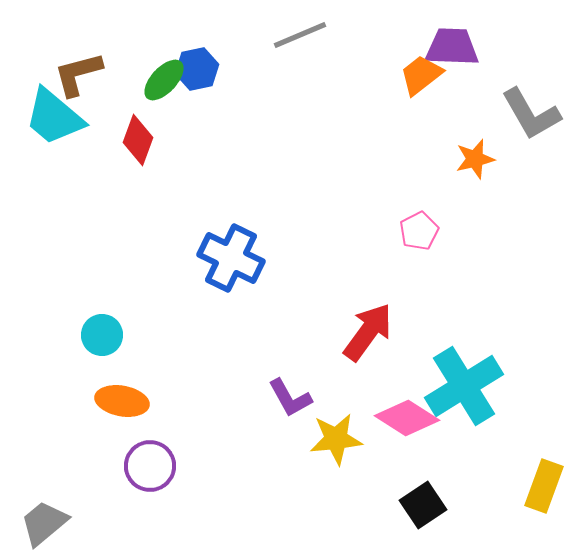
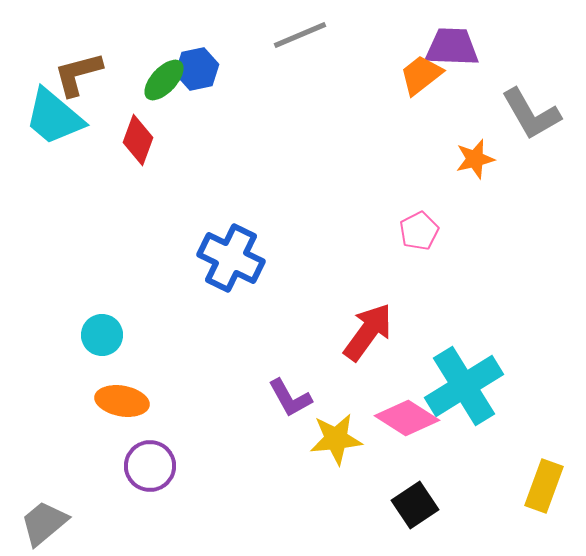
black square: moved 8 px left
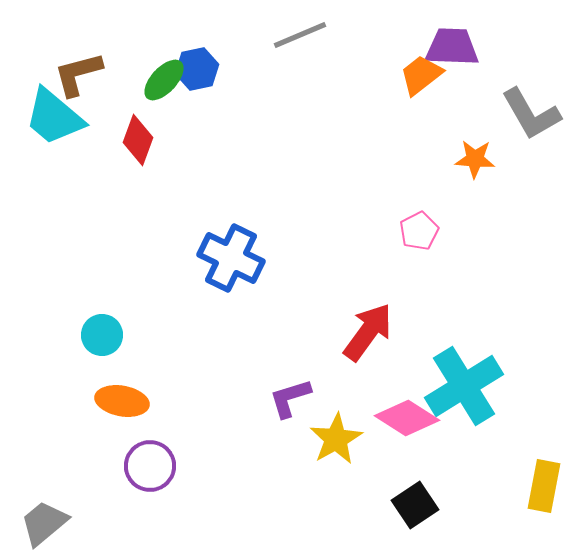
orange star: rotated 18 degrees clockwise
purple L-shape: rotated 102 degrees clockwise
yellow star: rotated 24 degrees counterclockwise
yellow rectangle: rotated 9 degrees counterclockwise
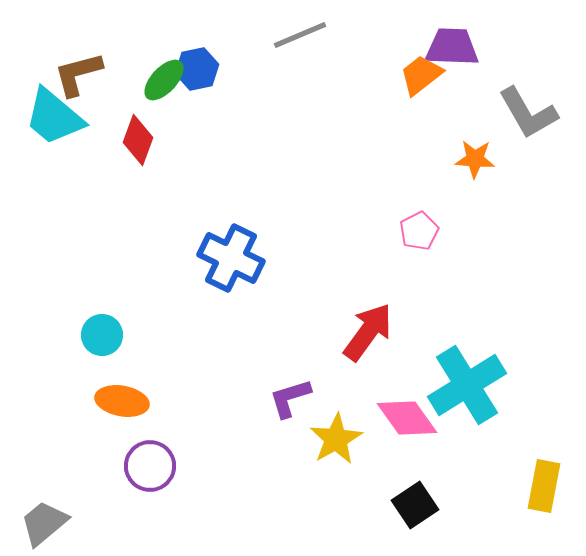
gray L-shape: moved 3 px left, 1 px up
cyan cross: moved 3 px right, 1 px up
pink diamond: rotated 22 degrees clockwise
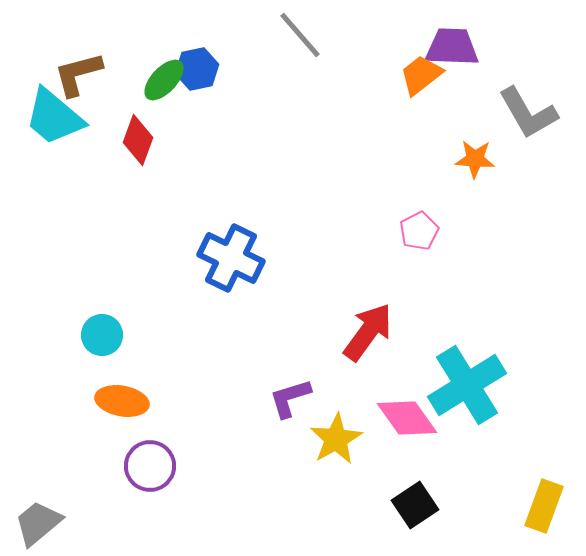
gray line: rotated 72 degrees clockwise
yellow rectangle: moved 20 px down; rotated 9 degrees clockwise
gray trapezoid: moved 6 px left
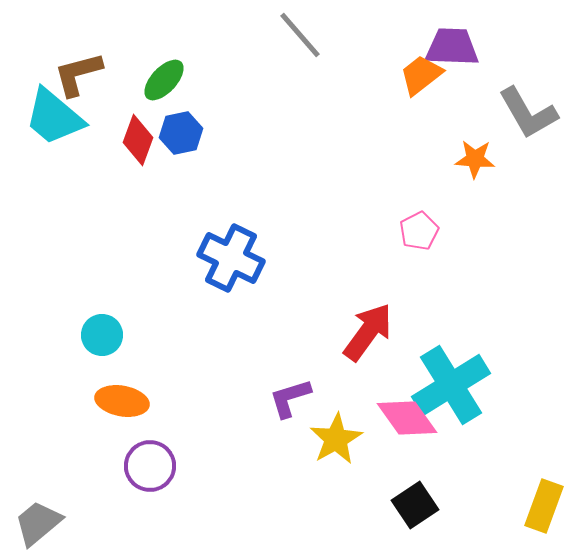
blue hexagon: moved 16 px left, 64 px down
cyan cross: moved 16 px left
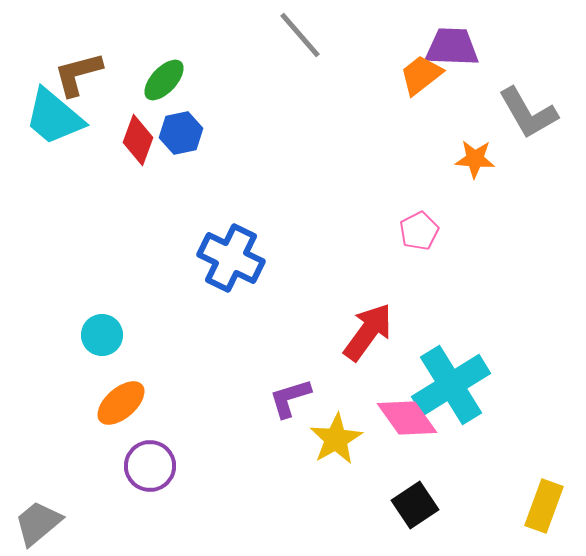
orange ellipse: moved 1 px left, 2 px down; rotated 51 degrees counterclockwise
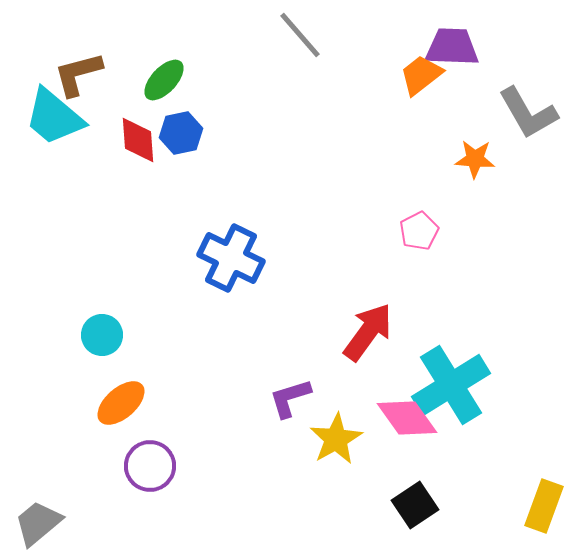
red diamond: rotated 24 degrees counterclockwise
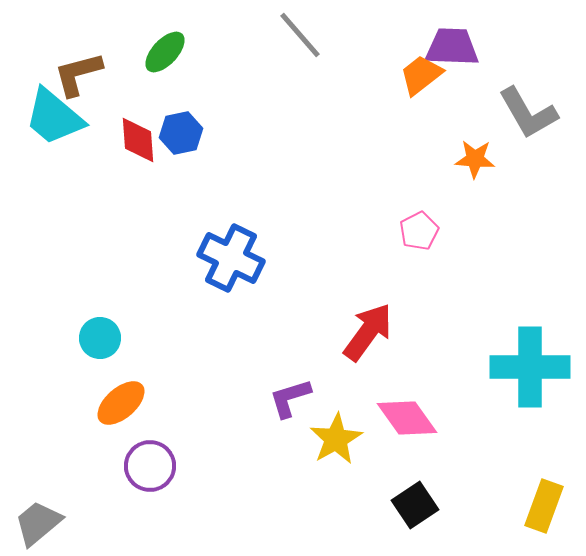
green ellipse: moved 1 px right, 28 px up
cyan circle: moved 2 px left, 3 px down
cyan cross: moved 79 px right, 18 px up; rotated 32 degrees clockwise
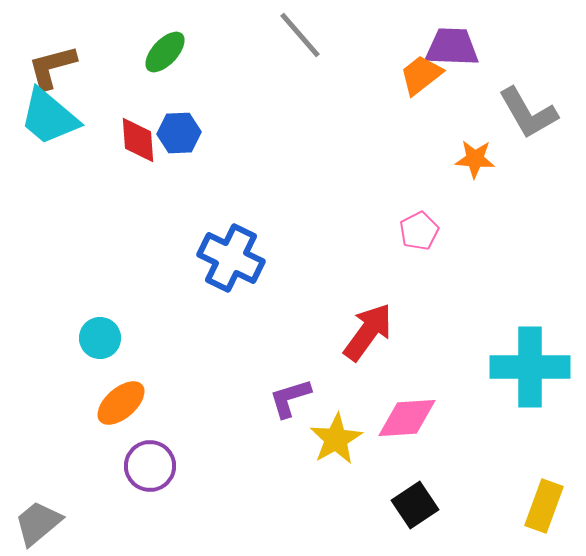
brown L-shape: moved 26 px left, 7 px up
cyan trapezoid: moved 5 px left
blue hexagon: moved 2 px left; rotated 9 degrees clockwise
pink diamond: rotated 58 degrees counterclockwise
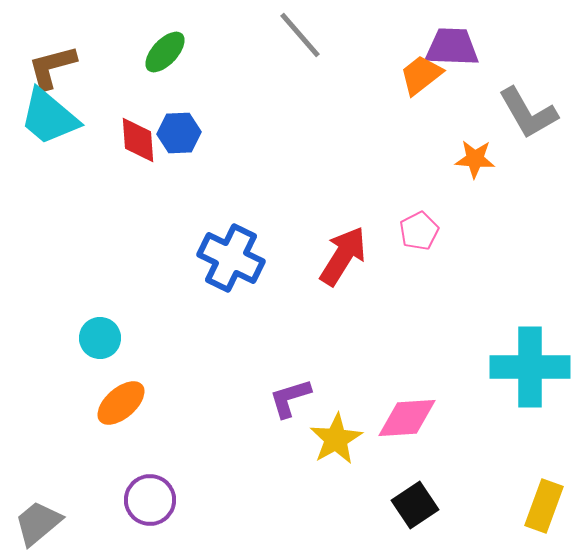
red arrow: moved 25 px left, 76 px up; rotated 4 degrees counterclockwise
purple circle: moved 34 px down
